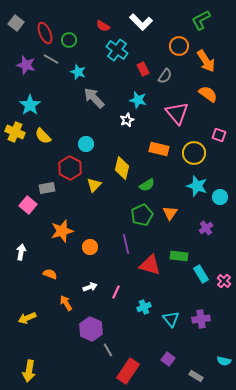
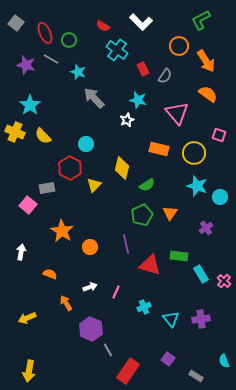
orange star at (62, 231): rotated 25 degrees counterclockwise
cyan semicircle at (224, 361): rotated 56 degrees clockwise
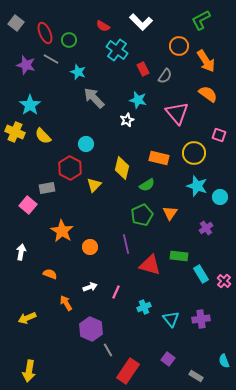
orange rectangle at (159, 149): moved 9 px down
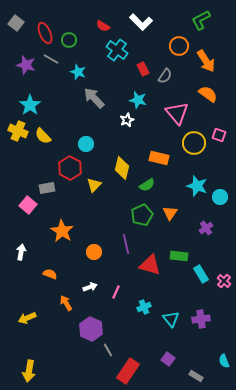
yellow cross at (15, 132): moved 3 px right, 1 px up
yellow circle at (194, 153): moved 10 px up
orange circle at (90, 247): moved 4 px right, 5 px down
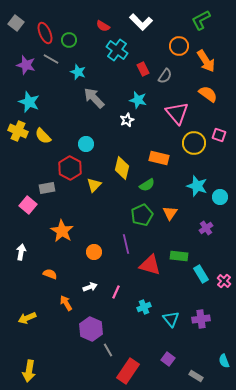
cyan star at (30, 105): moved 1 px left, 3 px up; rotated 15 degrees counterclockwise
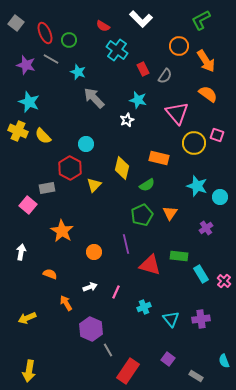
white L-shape at (141, 22): moved 3 px up
pink square at (219, 135): moved 2 px left
